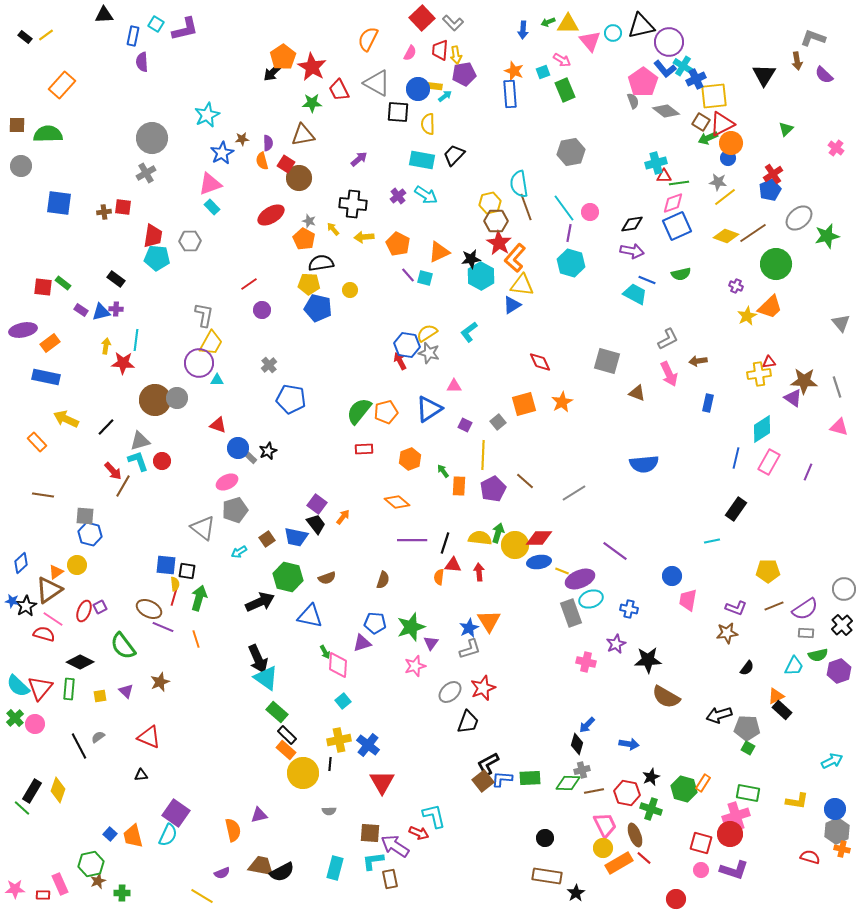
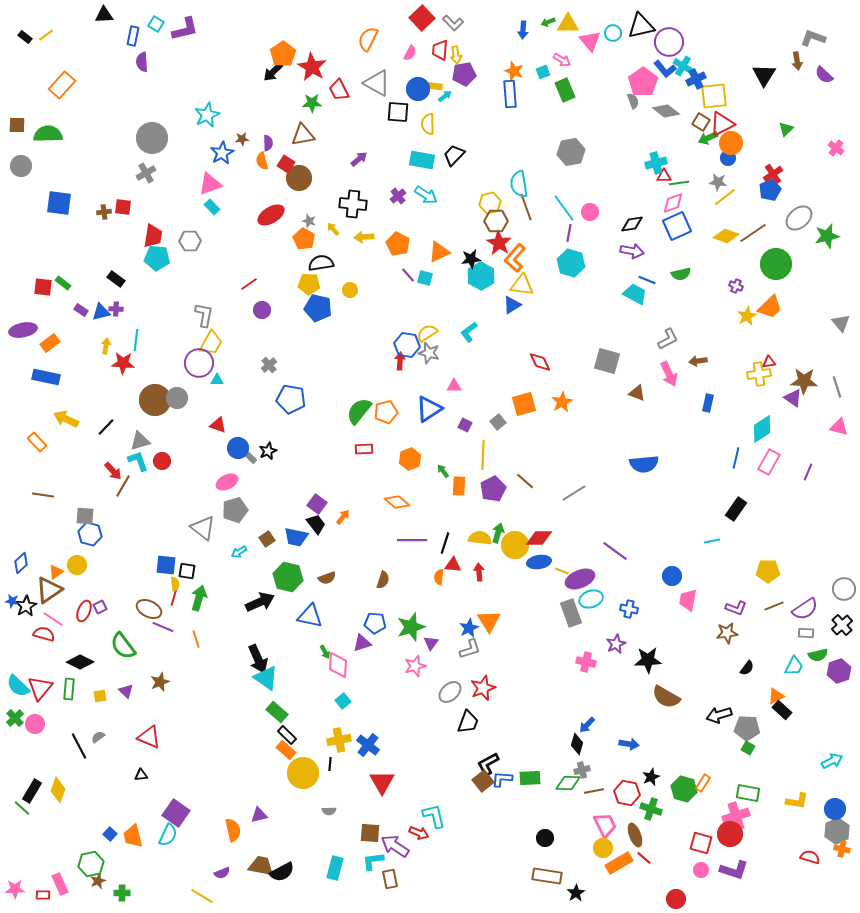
orange pentagon at (283, 57): moved 3 px up
red arrow at (400, 361): rotated 30 degrees clockwise
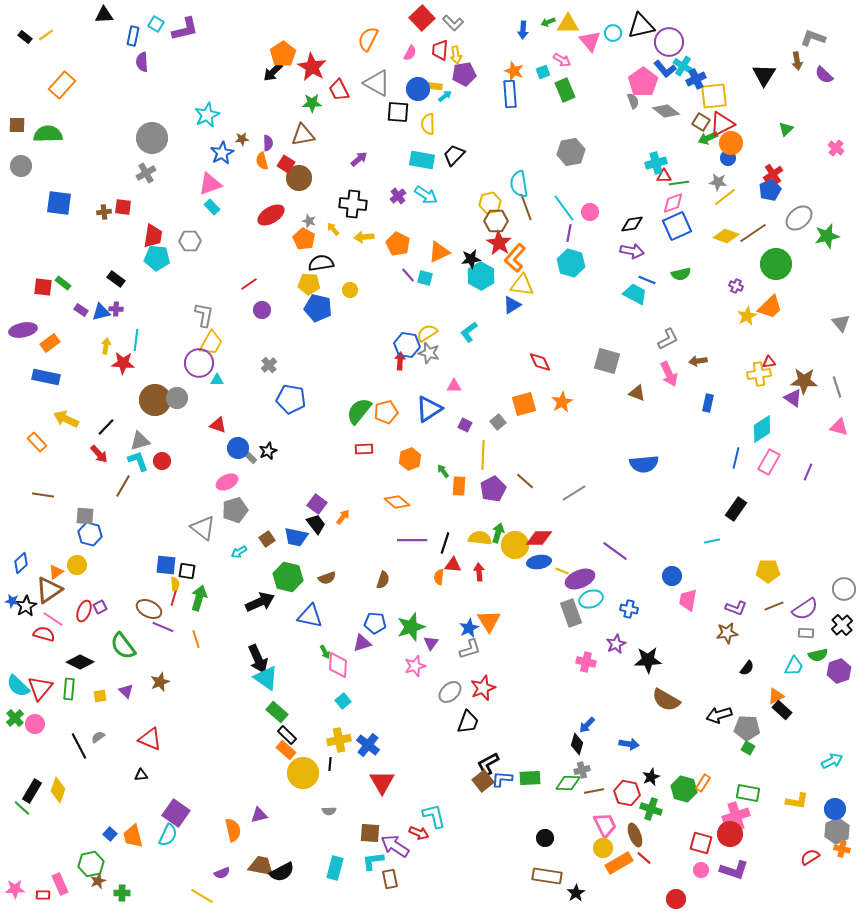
red arrow at (113, 471): moved 14 px left, 17 px up
brown semicircle at (666, 697): moved 3 px down
red triangle at (149, 737): moved 1 px right, 2 px down
red semicircle at (810, 857): rotated 48 degrees counterclockwise
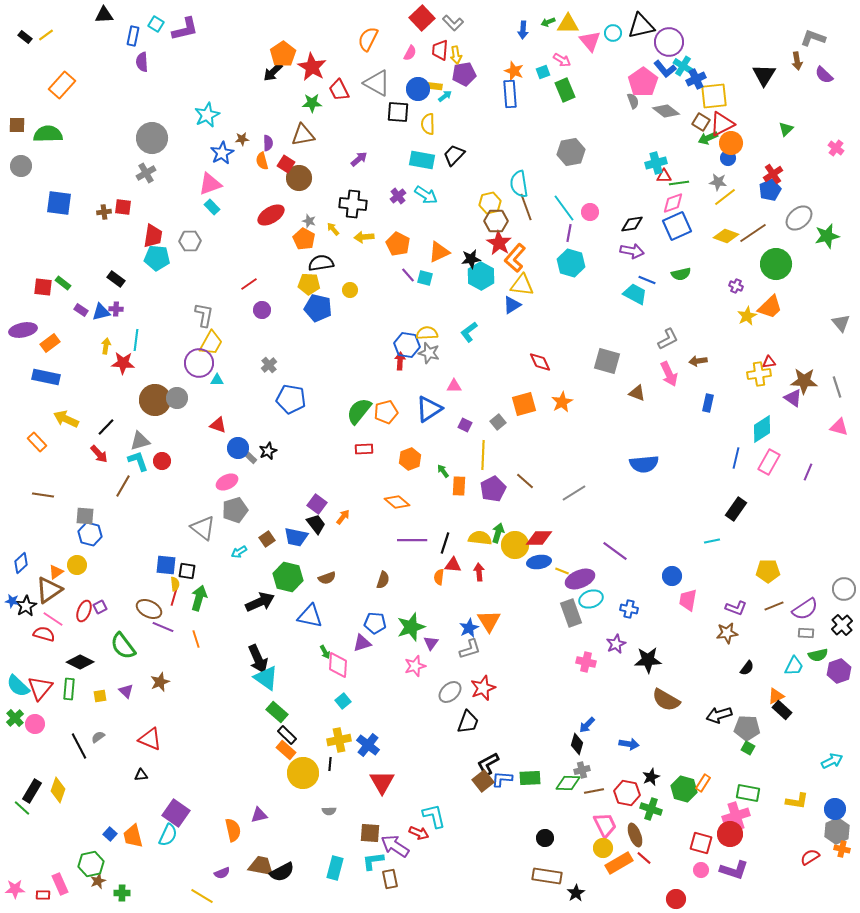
yellow semicircle at (427, 333): rotated 30 degrees clockwise
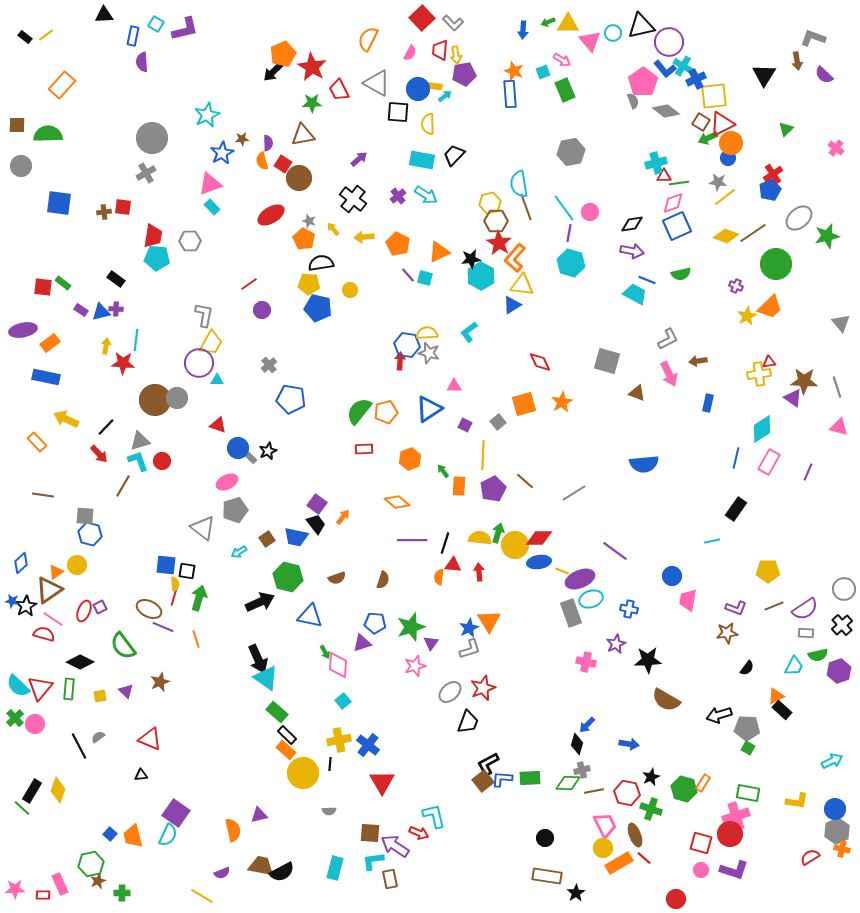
orange pentagon at (283, 54): rotated 10 degrees clockwise
red square at (286, 164): moved 3 px left
black cross at (353, 204): moved 5 px up; rotated 32 degrees clockwise
brown semicircle at (327, 578): moved 10 px right
